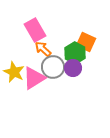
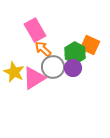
orange square: moved 4 px right, 3 px down
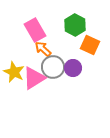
green hexagon: moved 28 px up
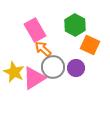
purple circle: moved 3 px right
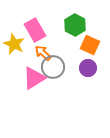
orange arrow: moved 4 px down
purple circle: moved 12 px right
yellow star: moved 28 px up
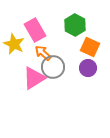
orange square: moved 2 px down
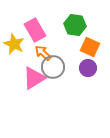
green hexagon: rotated 20 degrees counterclockwise
